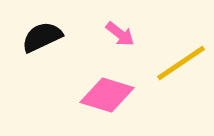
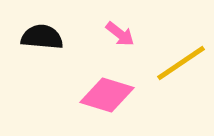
black semicircle: rotated 30 degrees clockwise
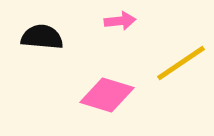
pink arrow: moved 13 px up; rotated 44 degrees counterclockwise
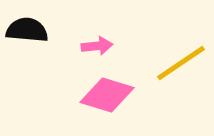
pink arrow: moved 23 px left, 25 px down
black semicircle: moved 15 px left, 7 px up
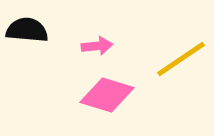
yellow line: moved 4 px up
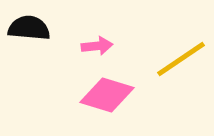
black semicircle: moved 2 px right, 2 px up
